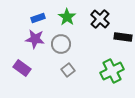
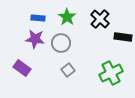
blue rectangle: rotated 24 degrees clockwise
gray circle: moved 1 px up
green cross: moved 1 px left, 2 px down
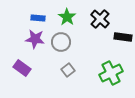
gray circle: moved 1 px up
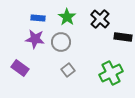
purple rectangle: moved 2 px left
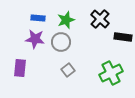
green star: moved 1 px left, 3 px down; rotated 18 degrees clockwise
purple rectangle: rotated 60 degrees clockwise
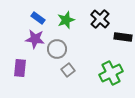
blue rectangle: rotated 32 degrees clockwise
gray circle: moved 4 px left, 7 px down
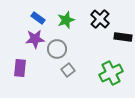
purple star: rotated 12 degrees counterclockwise
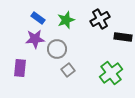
black cross: rotated 18 degrees clockwise
green cross: rotated 10 degrees counterclockwise
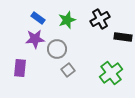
green star: moved 1 px right
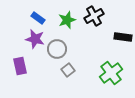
black cross: moved 6 px left, 3 px up
purple star: rotated 18 degrees clockwise
purple rectangle: moved 2 px up; rotated 18 degrees counterclockwise
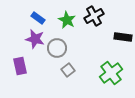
green star: rotated 24 degrees counterclockwise
gray circle: moved 1 px up
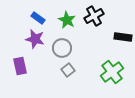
gray circle: moved 5 px right
green cross: moved 1 px right, 1 px up
